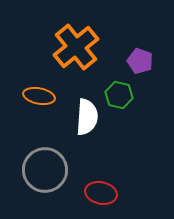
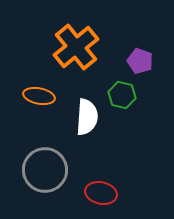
green hexagon: moved 3 px right
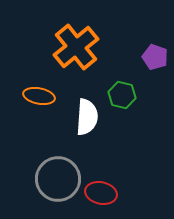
purple pentagon: moved 15 px right, 4 px up
gray circle: moved 13 px right, 9 px down
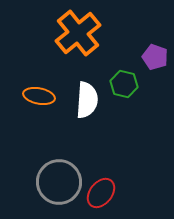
orange cross: moved 2 px right, 14 px up
green hexagon: moved 2 px right, 11 px up
white semicircle: moved 17 px up
gray circle: moved 1 px right, 3 px down
red ellipse: rotated 64 degrees counterclockwise
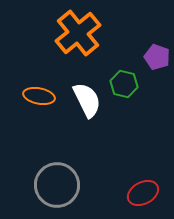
purple pentagon: moved 2 px right
white semicircle: rotated 30 degrees counterclockwise
gray circle: moved 2 px left, 3 px down
red ellipse: moved 42 px right; rotated 24 degrees clockwise
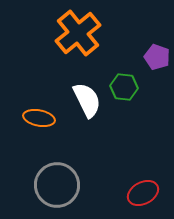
green hexagon: moved 3 px down; rotated 8 degrees counterclockwise
orange ellipse: moved 22 px down
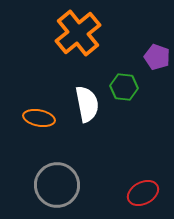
white semicircle: moved 4 px down; rotated 15 degrees clockwise
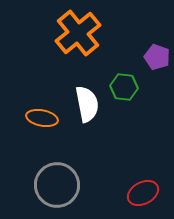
orange ellipse: moved 3 px right
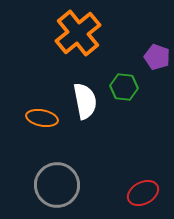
white semicircle: moved 2 px left, 3 px up
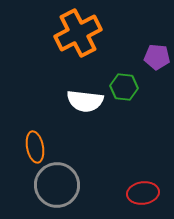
orange cross: rotated 12 degrees clockwise
purple pentagon: rotated 15 degrees counterclockwise
white semicircle: rotated 108 degrees clockwise
orange ellipse: moved 7 px left, 29 px down; rotated 68 degrees clockwise
red ellipse: rotated 20 degrees clockwise
